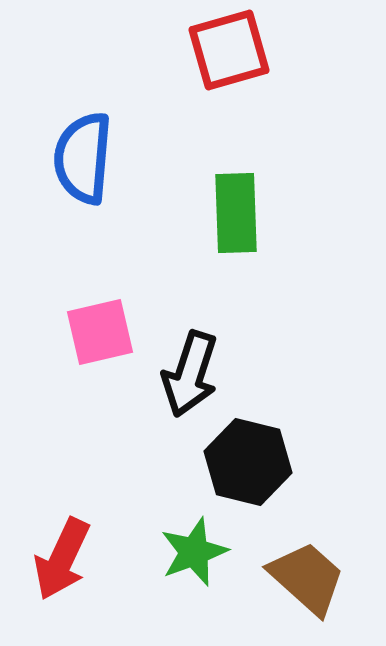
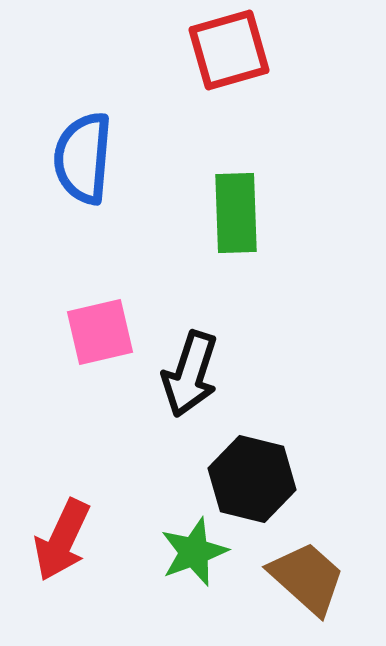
black hexagon: moved 4 px right, 17 px down
red arrow: moved 19 px up
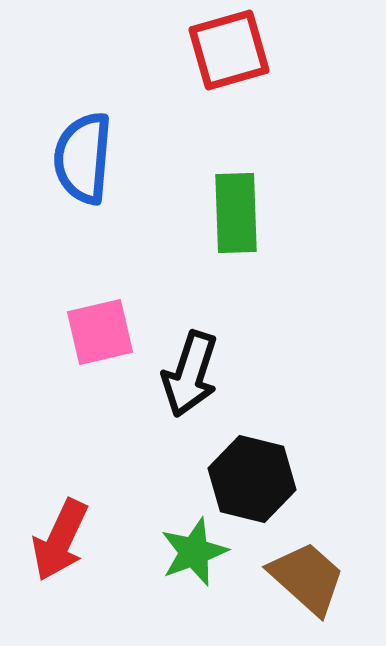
red arrow: moved 2 px left
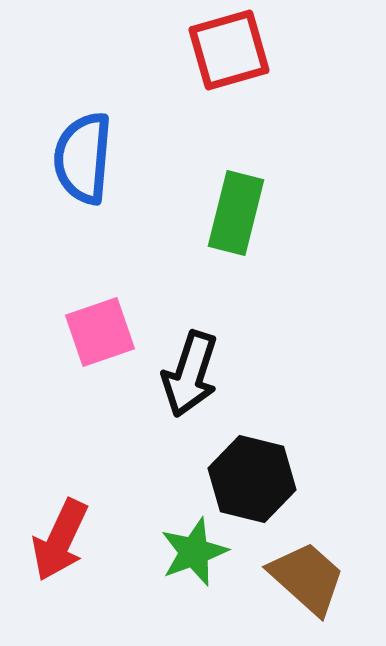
green rectangle: rotated 16 degrees clockwise
pink square: rotated 6 degrees counterclockwise
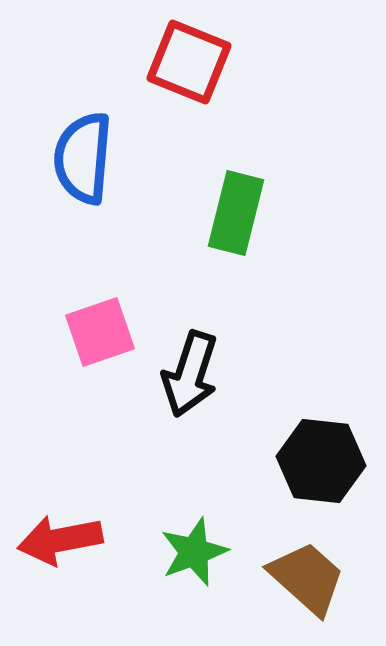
red square: moved 40 px left, 12 px down; rotated 38 degrees clockwise
black hexagon: moved 69 px right, 18 px up; rotated 8 degrees counterclockwise
red arrow: rotated 54 degrees clockwise
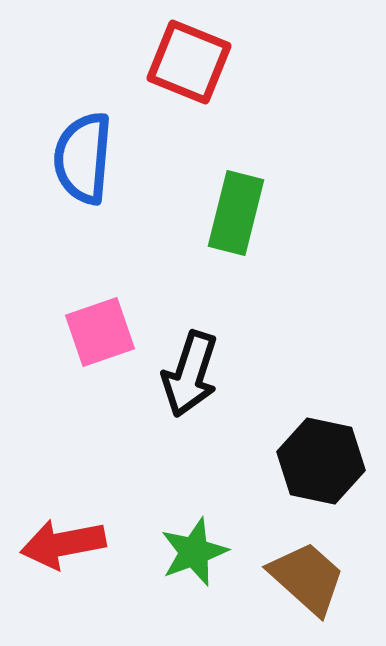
black hexagon: rotated 6 degrees clockwise
red arrow: moved 3 px right, 4 px down
